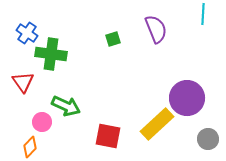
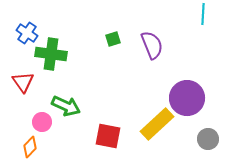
purple semicircle: moved 4 px left, 16 px down
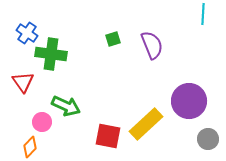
purple circle: moved 2 px right, 3 px down
yellow rectangle: moved 11 px left
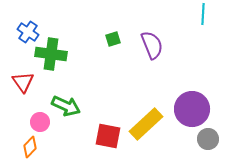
blue cross: moved 1 px right, 1 px up
purple circle: moved 3 px right, 8 px down
pink circle: moved 2 px left
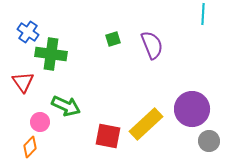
gray circle: moved 1 px right, 2 px down
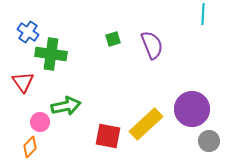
green arrow: rotated 36 degrees counterclockwise
